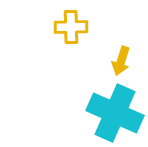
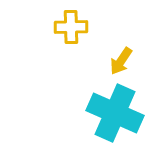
yellow arrow: rotated 16 degrees clockwise
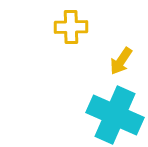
cyan cross: moved 2 px down
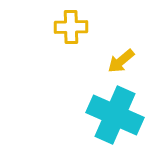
yellow arrow: rotated 16 degrees clockwise
